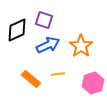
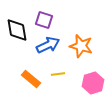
black diamond: rotated 75 degrees counterclockwise
orange star: rotated 20 degrees counterclockwise
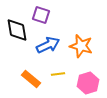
purple square: moved 3 px left, 5 px up
pink hexagon: moved 5 px left
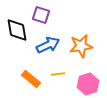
orange star: rotated 25 degrees counterclockwise
pink hexagon: moved 1 px down
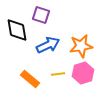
orange rectangle: moved 1 px left
pink hexagon: moved 5 px left, 11 px up
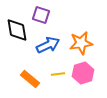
orange star: moved 3 px up
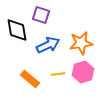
pink hexagon: moved 1 px up
